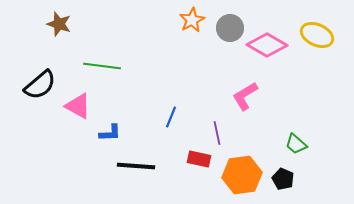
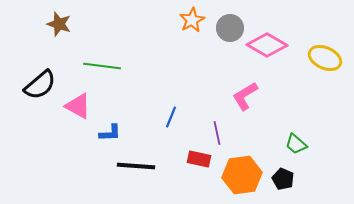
yellow ellipse: moved 8 px right, 23 px down
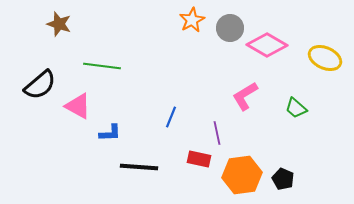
green trapezoid: moved 36 px up
black line: moved 3 px right, 1 px down
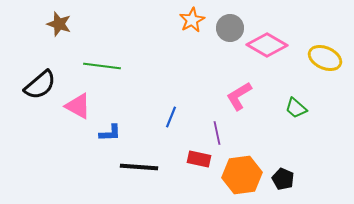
pink L-shape: moved 6 px left
